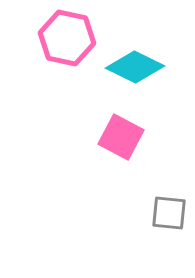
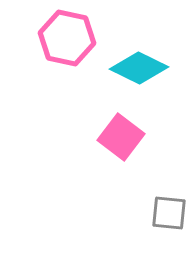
cyan diamond: moved 4 px right, 1 px down
pink square: rotated 9 degrees clockwise
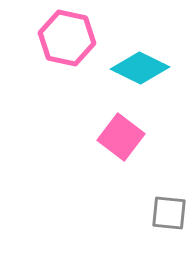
cyan diamond: moved 1 px right
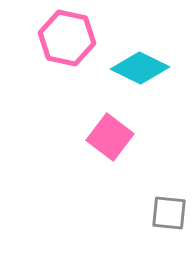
pink square: moved 11 px left
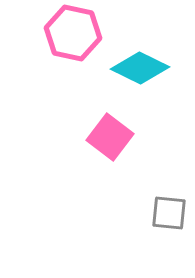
pink hexagon: moved 6 px right, 5 px up
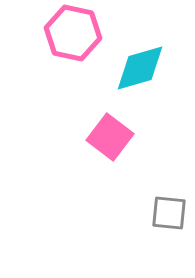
cyan diamond: rotated 42 degrees counterclockwise
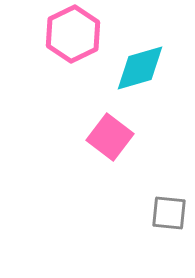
pink hexagon: moved 1 px down; rotated 22 degrees clockwise
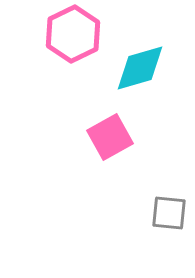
pink square: rotated 24 degrees clockwise
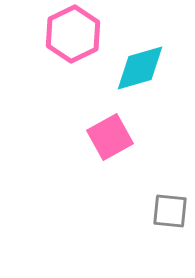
gray square: moved 1 px right, 2 px up
